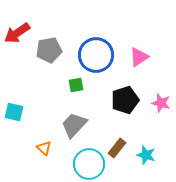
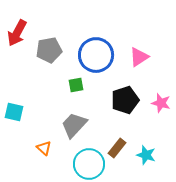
red arrow: rotated 28 degrees counterclockwise
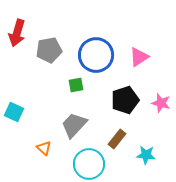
red arrow: rotated 12 degrees counterclockwise
cyan square: rotated 12 degrees clockwise
brown rectangle: moved 9 px up
cyan star: rotated 12 degrees counterclockwise
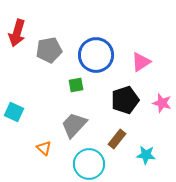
pink triangle: moved 2 px right, 5 px down
pink star: moved 1 px right
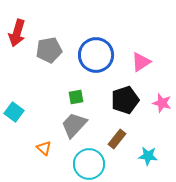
green square: moved 12 px down
cyan square: rotated 12 degrees clockwise
cyan star: moved 2 px right, 1 px down
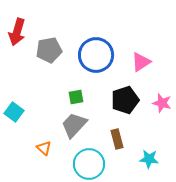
red arrow: moved 1 px up
brown rectangle: rotated 54 degrees counterclockwise
cyan star: moved 1 px right, 3 px down
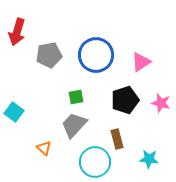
gray pentagon: moved 5 px down
pink star: moved 1 px left
cyan circle: moved 6 px right, 2 px up
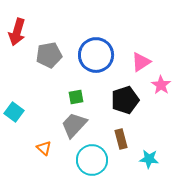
pink star: moved 18 px up; rotated 18 degrees clockwise
brown rectangle: moved 4 px right
cyan circle: moved 3 px left, 2 px up
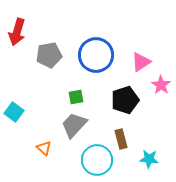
cyan circle: moved 5 px right
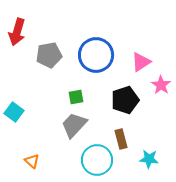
orange triangle: moved 12 px left, 13 px down
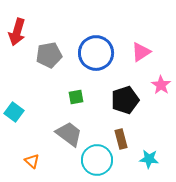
blue circle: moved 2 px up
pink triangle: moved 10 px up
gray trapezoid: moved 5 px left, 9 px down; rotated 84 degrees clockwise
